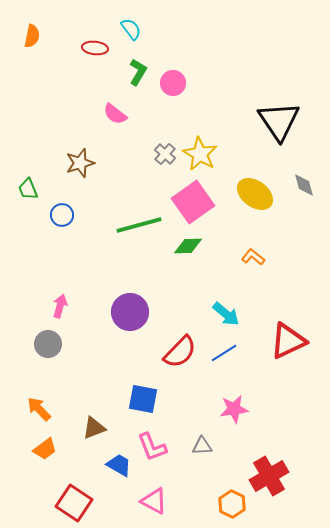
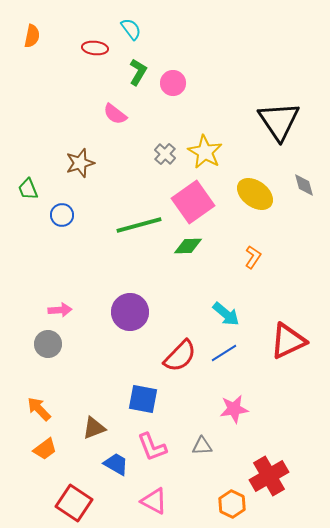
yellow star: moved 5 px right, 2 px up
orange L-shape: rotated 85 degrees clockwise
pink arrow: moved 4 px down; rotated 70 degrees clockwise
red semicircle: moved 4 px down
blue trapezoid: moved 3 px left, 1 px up
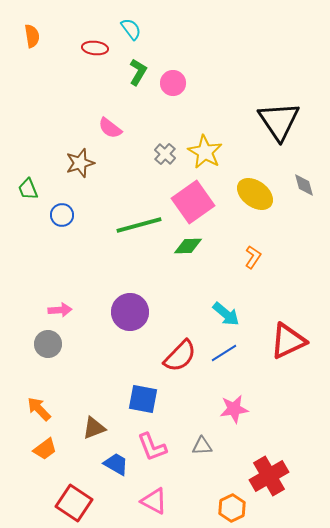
orange semicircle: rotated 20 degrees counterclockwise
pink semicircle: moved 5 px left, 14 px down
orange hexagon: moved 4 px down; rotated 8 degrees clockwise
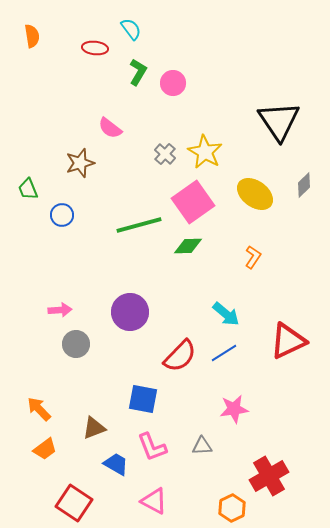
gray diamond: rotated 60 degrees clockwise
gray circle: moved 28 px right
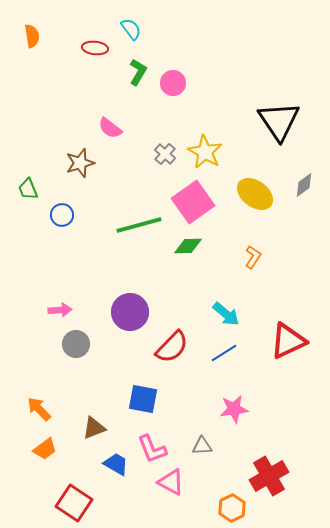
gray diamond: rotated 10 degrees clockwise
red semicircle: moved 8 px left, 9 px up
pink L-shape: moved 2 px down
pink triangle: moved 17 px right, 19 px up
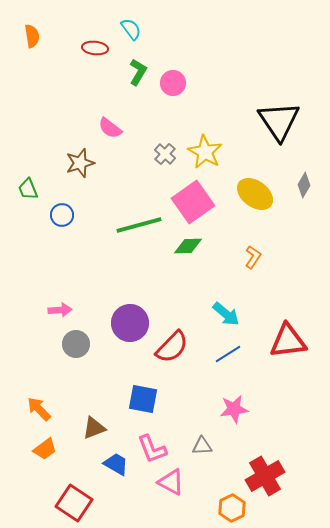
gray diamond: rotated 25 degrees counterclockwise
purple circle: moved 11 px down
red triangle: rotated 18 degrees clockwise
blue line: moved 4 px right, 1 px down
red cross: moved 4 px left
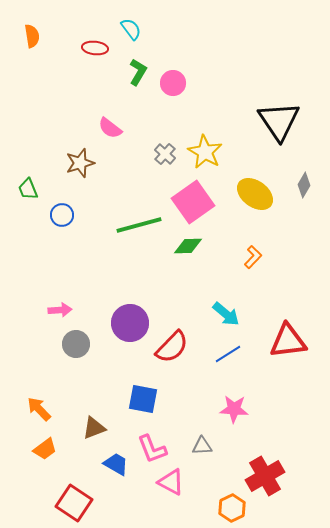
orange L-shape: rotated 10 degrees clockwise
pink star: rotated 12 degrees clockwise
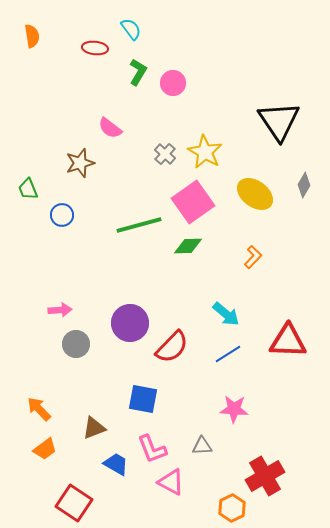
red triangle: rotated 9 degrees clockwise
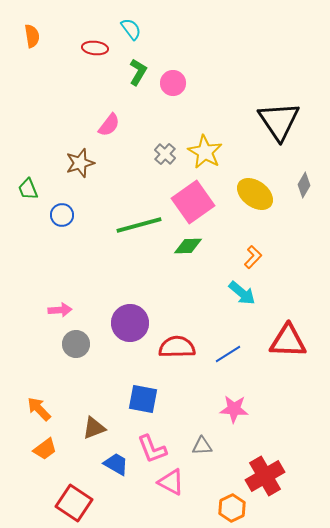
pink semicircle: moved 1 px left, 3 px up; rotated 90 degrees counterclockwise
cyan arrow: moved 16 px right, 21 px up
red semicircle: moved 5 px right; rotated 135 degrees counterclockwise
